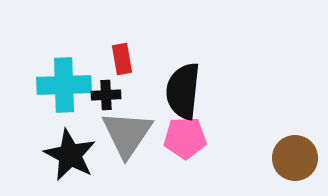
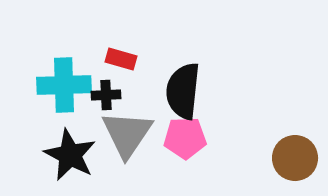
red rectangle: moved 1 px left; rotated 64 degrees counterclockwise
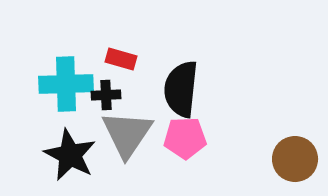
cyan cross: moved 2 px right, 1 px up
black semicircle: moved 2 px left, 2 px up
brown circle: moved 1 px down
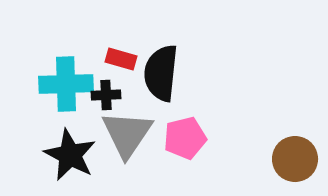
black semicircle: moved 20 px left, 16 px up
pink pentagon: rotated 12 degrees counterclockwise
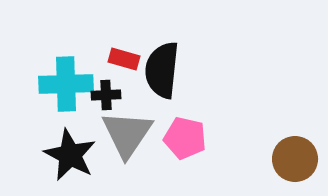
red rectangle: moved 3 px right
black semicircle: moved 1 px right, 3 px up
pink pentagon: rotated 27 degrees clockwise
